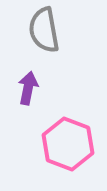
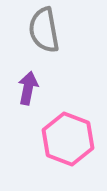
pink hexagon: moved 5 px up
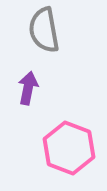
pink hexagon: moved 1 px right, 9 px down
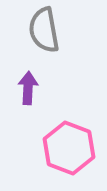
purple arrow: rotated 8 degrees counterclockwise
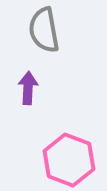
pink hexagon: moved 12 px down
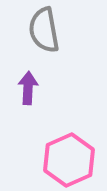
pink hexagon: rotated 15 degrees clockwise
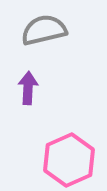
gray semicircle: rotated 87 degrees clockwise
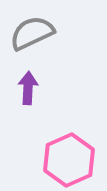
gray semicircle: moved 12 px left, 3 px down; rotated 12 degrees counterclockwise
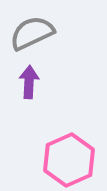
purple arrow: moved 1 px right, 6 px up
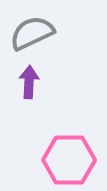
pink hexagon: rotated 24 degrees clockwise
